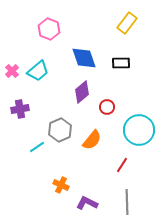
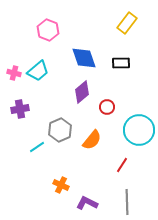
pink hexagon: moved 1 px left, 1 px down
pink cross: moved 2 px right, 2 px down; rotated 32 degrees counterclockwise
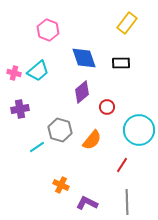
gray hexagon: rotated 20 degrees counterclockwise
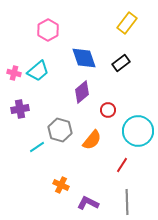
pink hexagon: rotated 10 degrees clockwise
black rectangle: rotated 36 degrees counterclockwise
red circle: moved 1 px right, 3 px down
cyan circle: moved 1 px left, 1 px down
purple L-shape: moved 1 px right
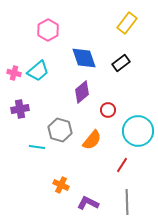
cyan line: rotated 42 degrees clockwise
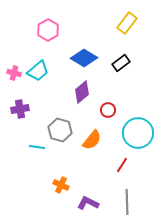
blue diamond: rotated 40 degrees counterclockwise
cyan circle: moved 2 px down
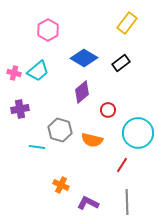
orange semicircle: rotated 65 degrees clockwise
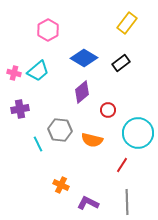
gray hexagon: rotated 10 degrees counterclockwise
cyan line: moved 1 px right, 3 px up; rotated 56 degrees clockwise
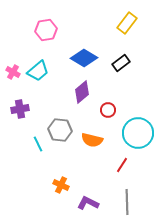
pink hexagon: moved 2 px left; rotated 20 degrees clockwise
pink cross: moved 1 px left, 1 px up; rotated 16 degrees clockwise
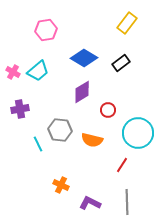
purple diamond: rotated 10 degrees clockwise
purple L-shape: moved 2 px right
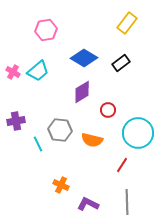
purple cross: moved 4 px left, 12 px down
purple L-shape: moved 2 px left, 1 px down
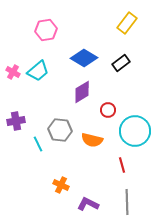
cyan circle: moved 3 px left, 2 px up
red line: rotated 49 degrees counterclockwise
